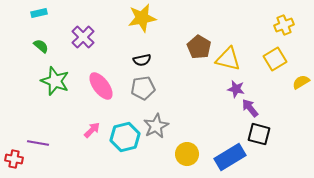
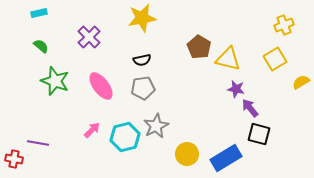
purple cross: moved 6 px right
blue rectangle: moved 4 px left, 1 px down
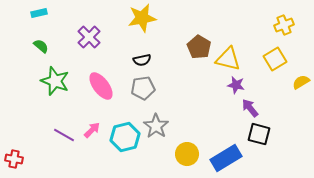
purple star: moved 4 px up
gray star: rotated 10 degrees counterclockwise
purple line: moved 26 px right, 8 px up; rotated 20 degrees clockwise
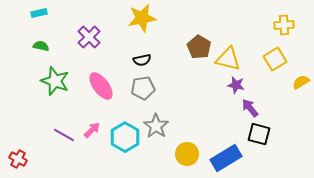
yellow cross: rotated 18 degrees clockwise
green semicircle: rotated 28 degrees counterclockwise
cyan hexagon: rotated 16 degrees counterclockwise
red cross: moved 4 px right; rotated 18 degrees clockwise
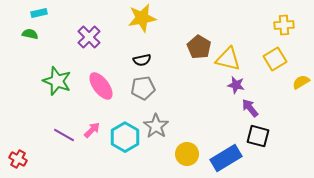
green semicircle: moved 11 px left, 12 px up
green star: moved 2 px right
black square: moved 1 px left, 2 px down
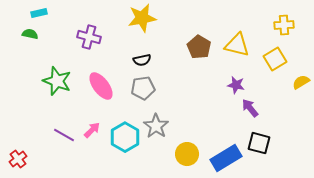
purple cross: rotated 30 degrees counterclockwise
yellow triangle: moved 9 px right, 14 px up
black square: moved 1 px right, 7 px down
red cross: rotated 24 degrees clockwise
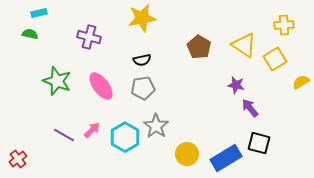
yellow triangle: moved 7 px right; rotated 20 degrees clockwise
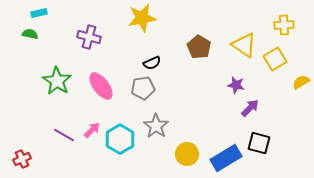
black semicircle: moved 10 px right, 3 px down; rotated 12 degrees counterclockwise
green star: rotated 12 degrees clockwise
purple arrow: rotated 84 degrees clockwise
cyan hexagon: moved 5 px left, 2 px down
red cross: moved 4 px right; rotated 12 degrees clockwise
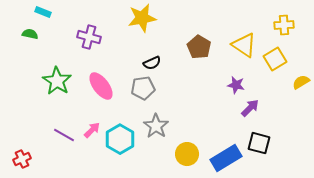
cyan rectangle: moved 4 px right, 1 px up; rotated 35 degrees clockwise
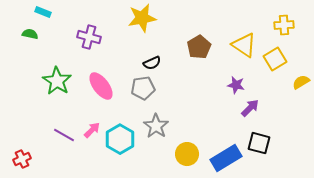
brown pentagon: rotated 10 degrees clockwise
